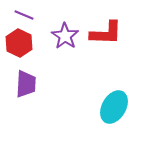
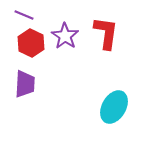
red L-shape: rotated 84 degrees counterclockwise
red hexagon: moved 12 px right
purple trapezoid: moved 1 px left
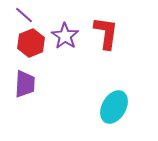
purple line: rotated 18 degrees clockwise
red hexagon: rotated 12 degrees clockwise
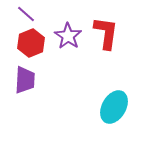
purple line: moved 2 px right, 1 px up
purple star: moved 3 px right
purple trapezoid: moved 4 px up
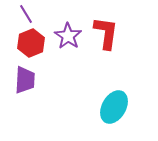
purple line: rotated 18 degrees clockwise
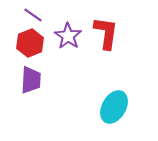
purple line: moved 7 px right, 1 px down; rotated 24 degrees counterclockwise
red hexagon: moved 1 px left
purple trapezoid: moved 6 px right
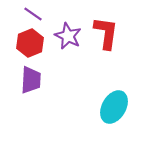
purple line: moved 1 px up
purple star: rotated 8 degrees counterclockwise
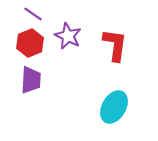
red L-shape: moved 9 px right, 12 px down
